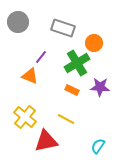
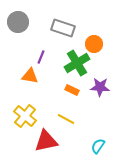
orange circle: moved 1 px down
purple line: rotated 16 degrees counterclockwise
orange triangle: rotated 12 degrees counterclockwise
yellow cross: moved 1 px up
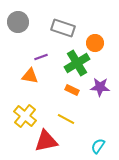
orange circle: moved 1 px right, 1 px up
purple line: rotated 48 degrees clockwise
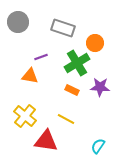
red triangle: rotated 20 degrees clockwise
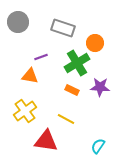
yellow cross: moved 5 px up; rotated 15 degrees clockwise
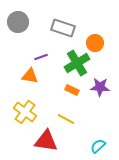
yellow cross: moved 1 px down; rotated 20 degrees counterclockwise
cyan semicircle: rotated 14 degrees clockwise
